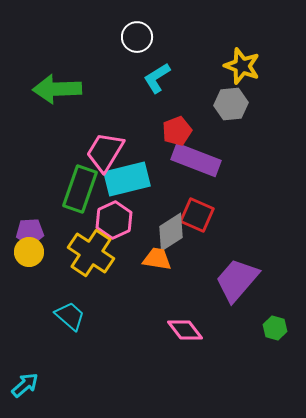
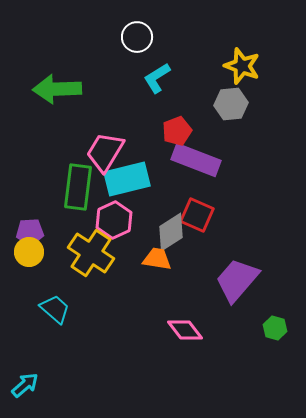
green rectangle: moved 2 px left, 2 px up; rotated 12 degrees counterclockwise
cyan trapezoid: moved 15 px left, 7 px up
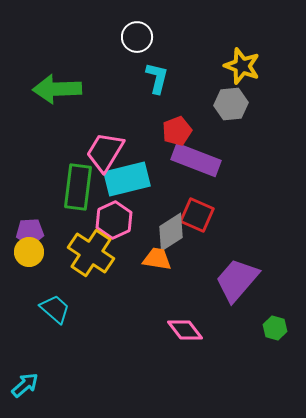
cyan L-shape: rotated 136 degrees clockwise
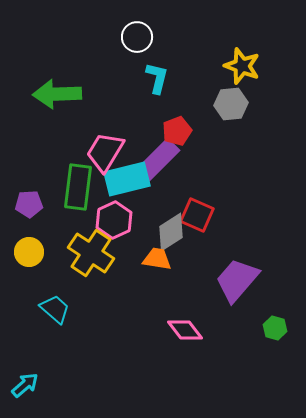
green arrow: moved 5 px down
purple rectangle: moved 39 px left, 1 px down; rotated 66 degrees counterclockwise
purple pentagon: moved 1 px left, 28 px up
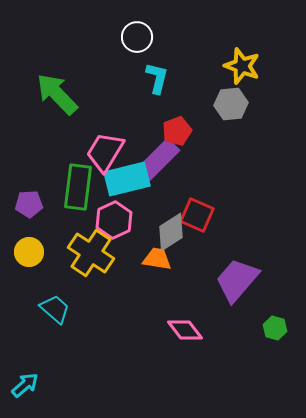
green arrow: rotated 48 degrees clockwise
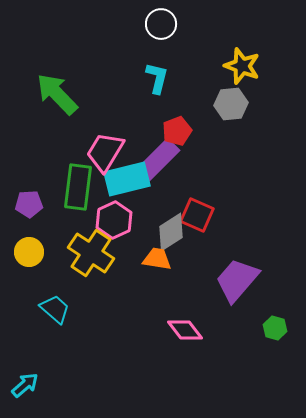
white circle: moved 24 px right, 13 px up
